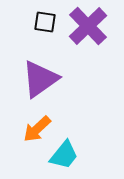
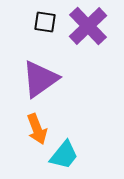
orange arrow: rotated 68 degrees counterclockwise
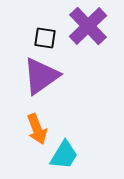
black square: moved 16 px down
purple triangle: moved 1 px right, 3 px up
cyan trapezoid: rotated 8 degrees counterclockwise
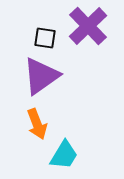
orange arrow: moved 5 px up
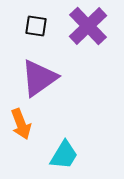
black square: moved 9 px left, 12 px up
purple triangle: moved 2 px left, 2 px down
orange arrow: moved 16 px left
